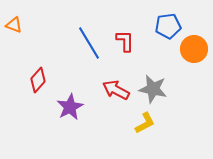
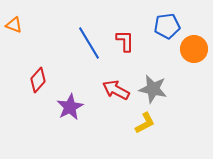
blue pentagon: moved 1 px left
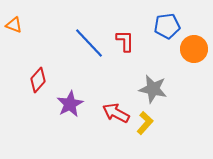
blue line: rotated 12 degrees counterclockwise
red arrow: moved 23 px down
purple star: moved 3 px up
yellow L-shape: rotated 20 degrees counterclockwise
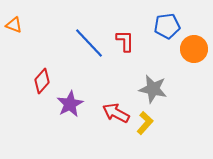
red diamond: moved 4 px right, 1 px down
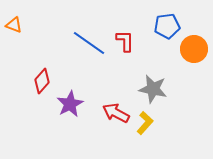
blue line: rotated 12 degrees counterclockwise
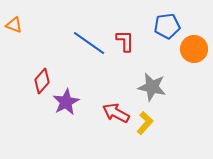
gray star: moved 1 px left, 2 px up
purple star: moved 4 px left, 2 px up
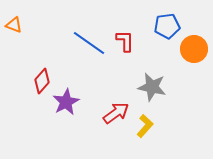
red arrow: rotated 116 degrees clockwise
yellow L-shape: moved 3 px down
